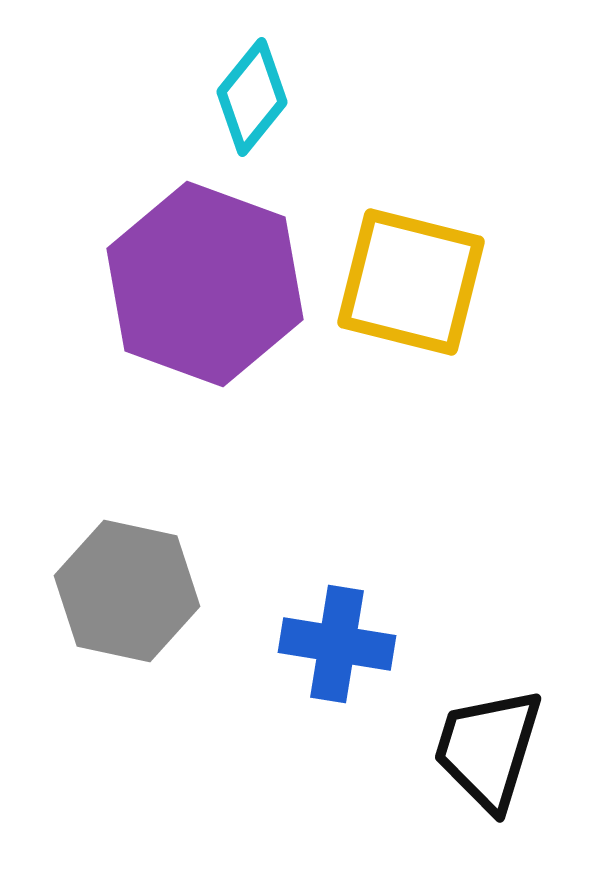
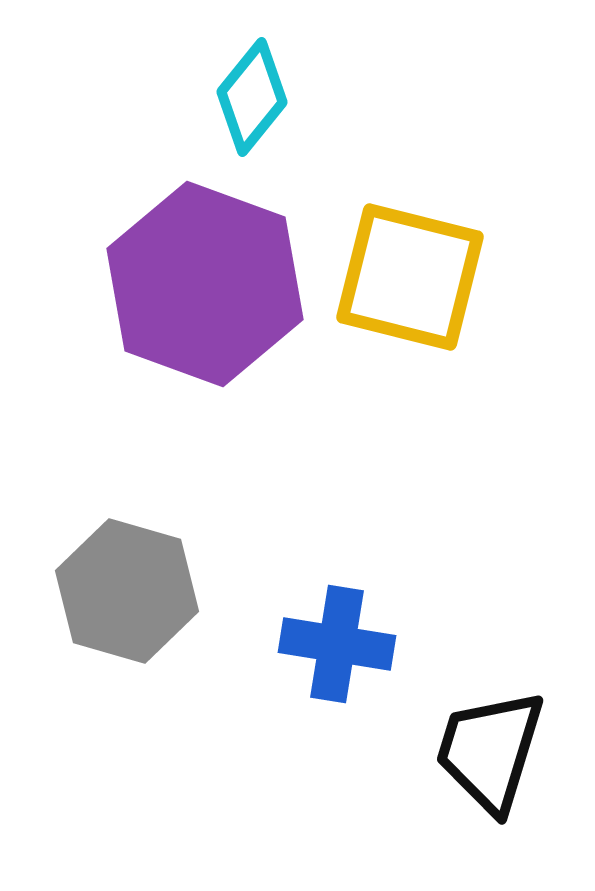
yellow square: moved 1 px left, 5 px up
gray hexagon: rotated 4 degrees clockwise
black trapezoid: moved 2 px right, 2 px down
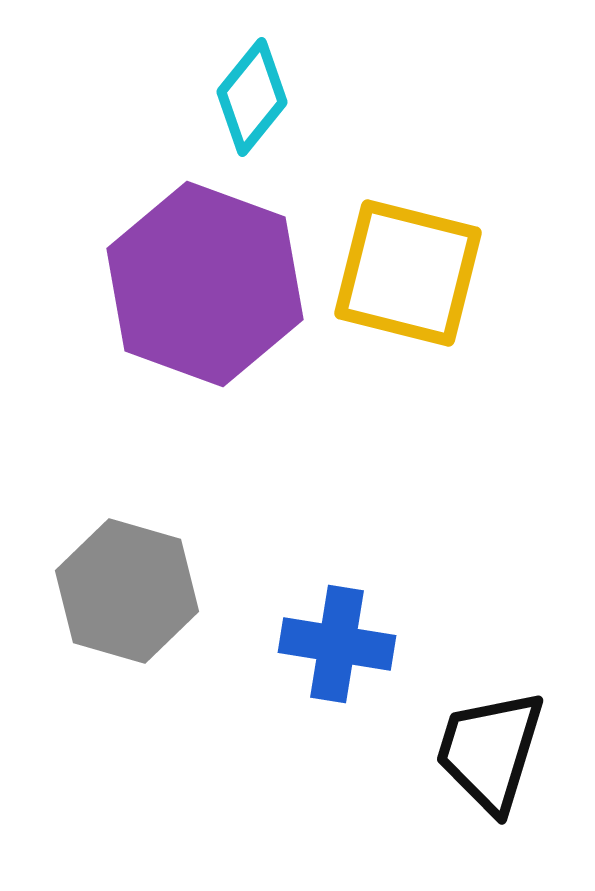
yellow square: moved 2 px left, 4 px up
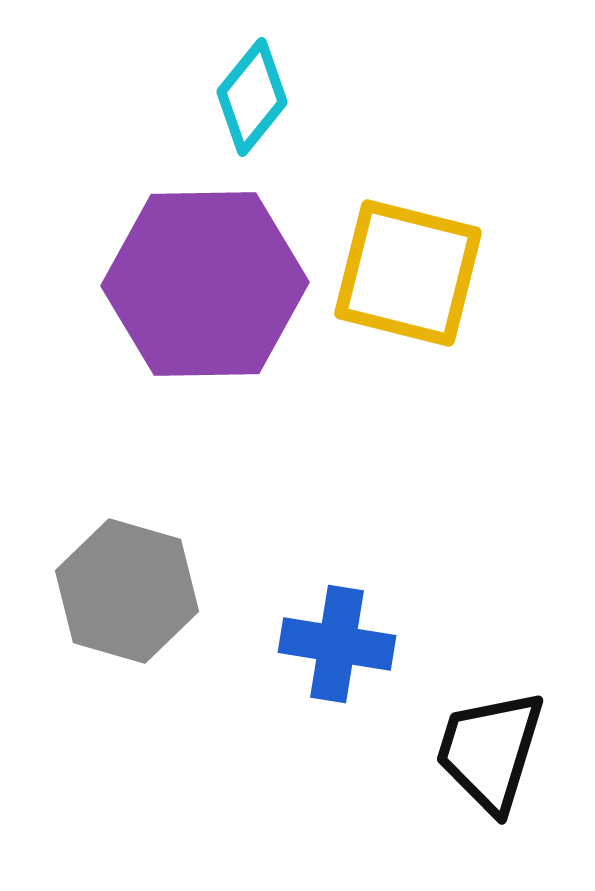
purple hexagon: rotated 21 degrees counterclockwise
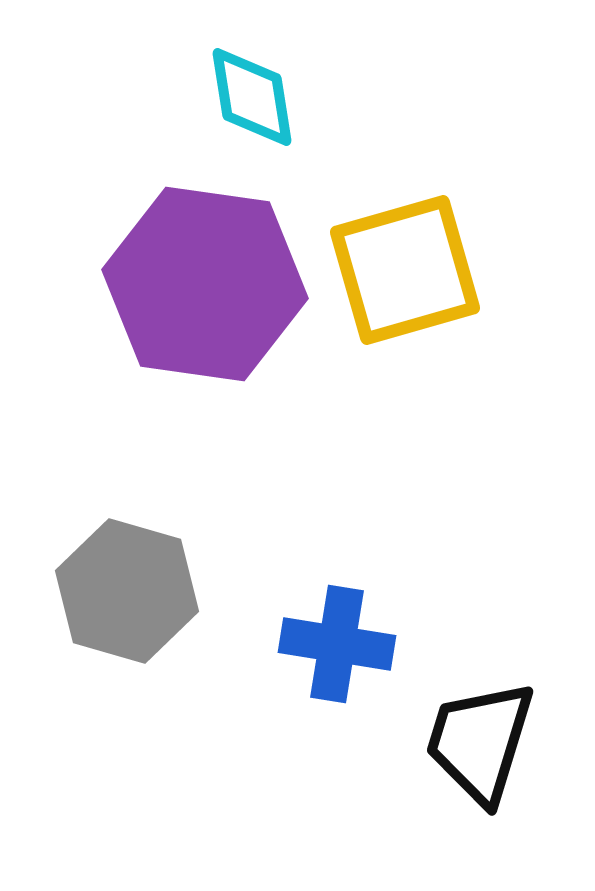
cyan diamond: rotated 48 degrees counterclockwise
yellow square: moved 3 px left, 3 px up; rotated 30 degrees counterclockwise
purple hexagon: rotated 9 degrees clockwise
black trapezoid: moved 10 px left, 9 px up
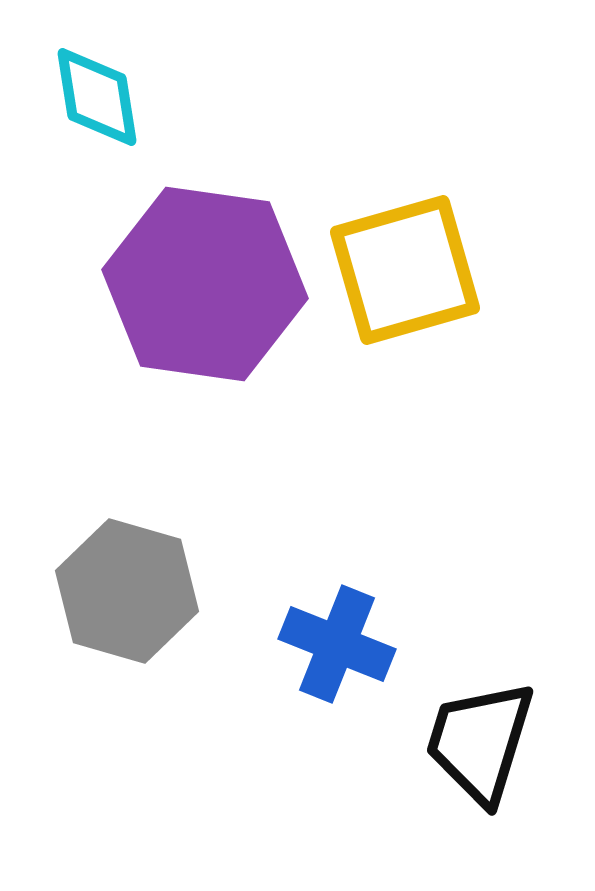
cyan diamond: moved 155 px left
blue cross: rotated 13 degrees clockwise
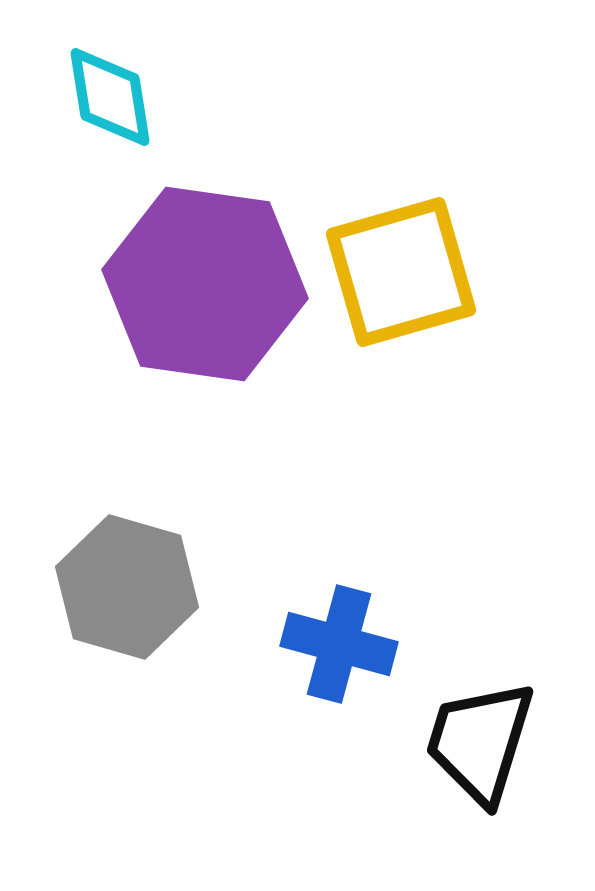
cyan diamond: moved 13 px right
yellow square: moved 4 px left, 2 px down
gray hexagon: moved 4 px up
blue cross: moved 2 px right; rotated 7 degrees counterclockwise
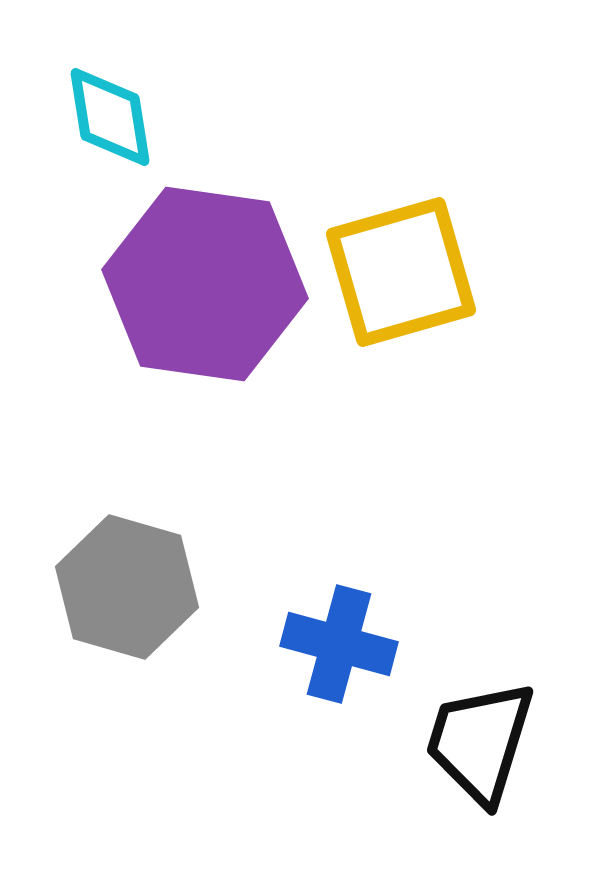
cyan diamond: moved 20 px down
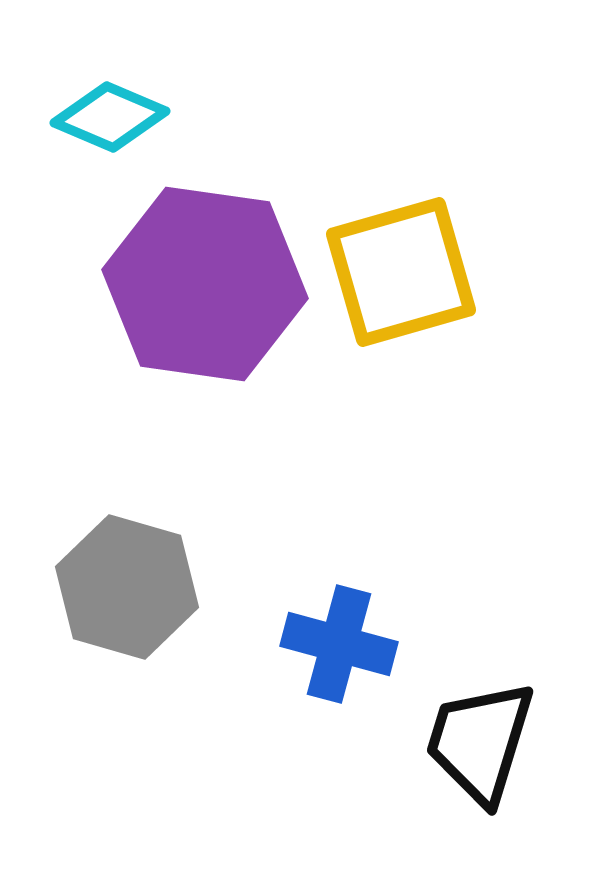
cyan diamond: rotated 58 degrees counterclockwise
